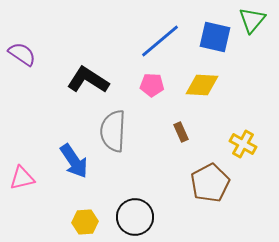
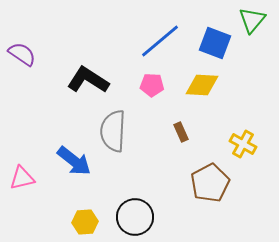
blue square: moved 6 px down; rotated 8 degrees clockwise
blue arrow: rotated 18 degrees counterclockwise
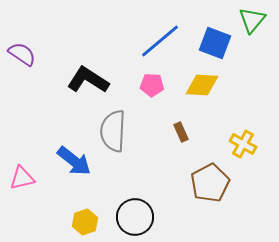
yellow hexagon: rotated 15 degrees counterclockwise
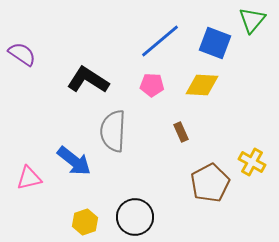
yellow cross: moved 9 px right, 18 px down
pink triangle: moved 7 px right
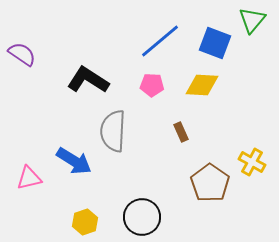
blue arrow: rotated 6 degrees counterclockwise
brown pentagon: rotated 9 degrees counterclockwise
black circle: moved 7 px right
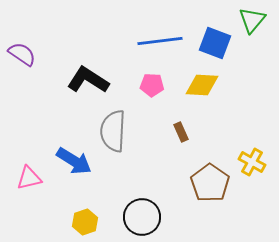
blue line: rotated 33 degrees clockwise
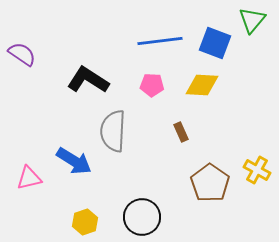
yellow cross: moved 5 px right, 8 px down
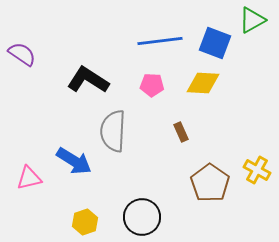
green triangle: rotated 20 degrees clockwise
yellow diamond: moved 1 px right, 2 px up
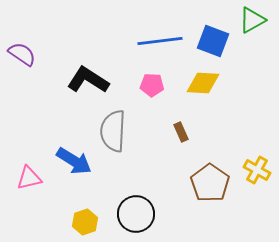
blue square: moved 2 px left, 2 px up
black circle: moved 6 px left, 3 px up
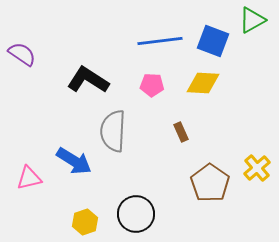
yellow cross: moved 2 px up; rotated 20 degrees clockwise
